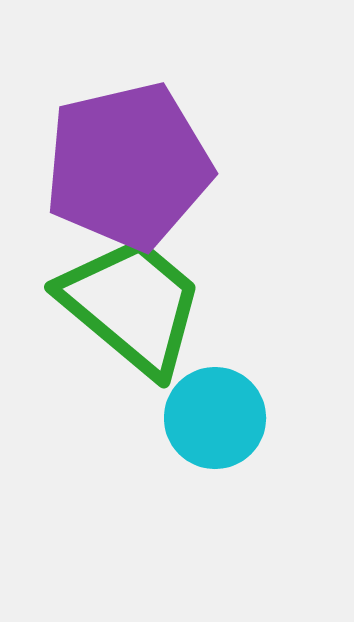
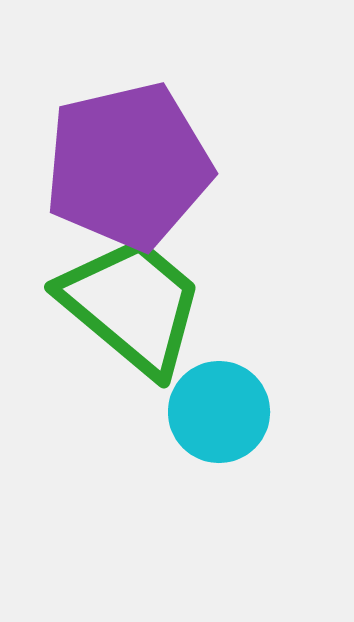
cyan circle: moved 4 px right, 6 px up
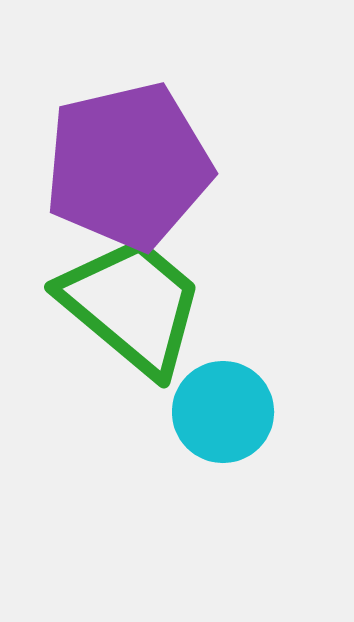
cyan circle: moved 4 px right
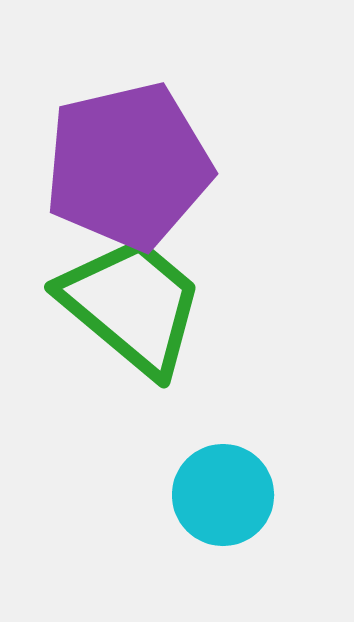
cyan circle: moved 83 px down
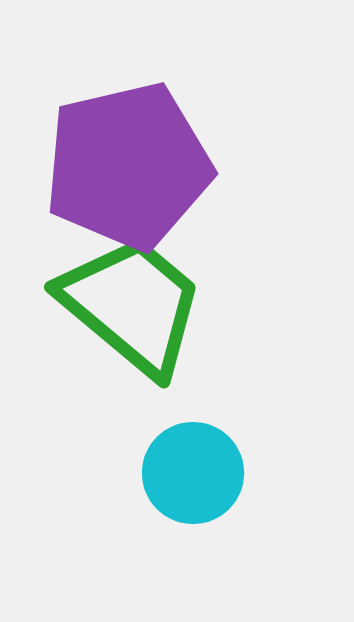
cyan circle: moved 30 px left, 22 px up
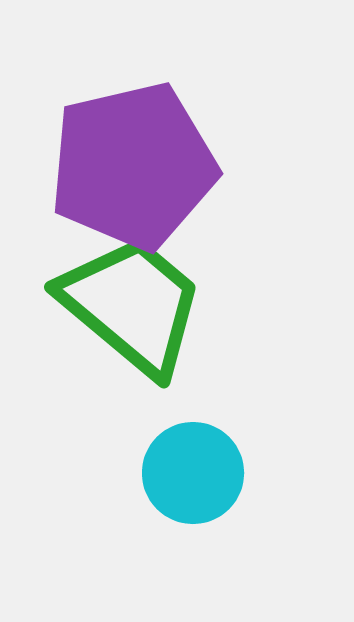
purple pentagon: moved 5 px right
